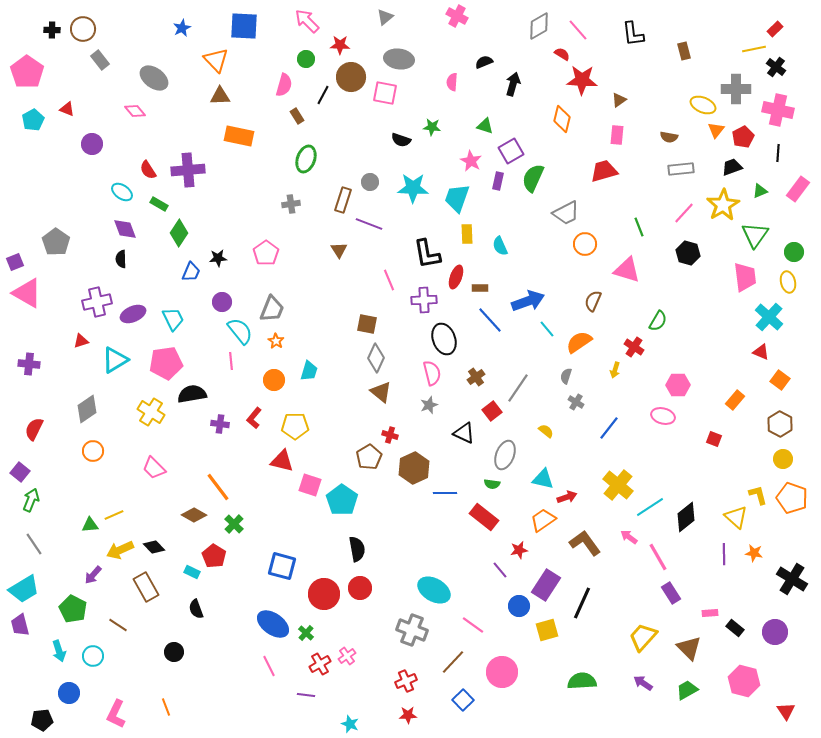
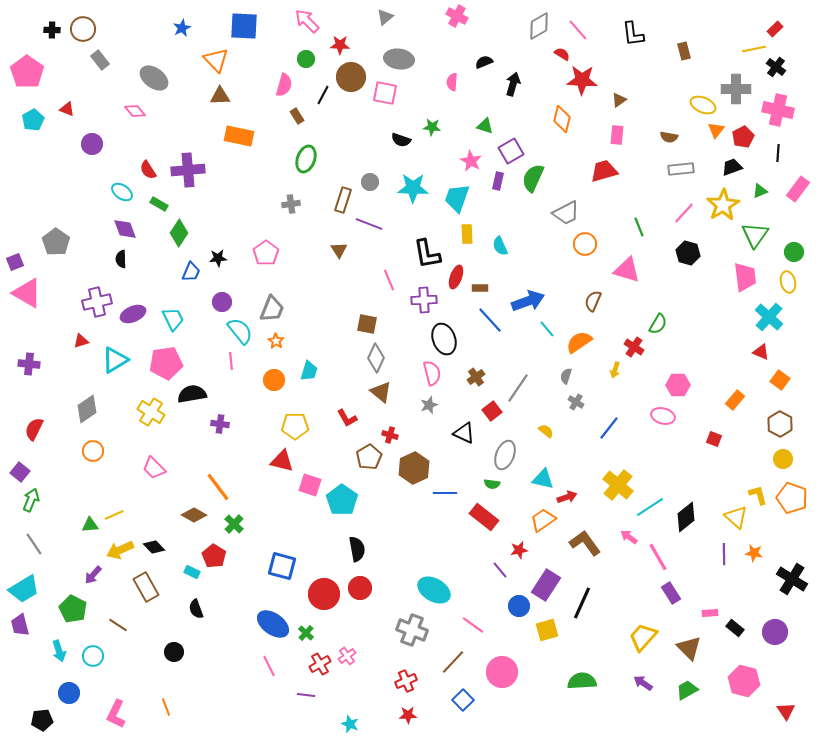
green semicircle at (658, 321): moved 3 px down
red L-shape at (254, 418): moved 93 px right; rotated 70 degrees counterclockwise
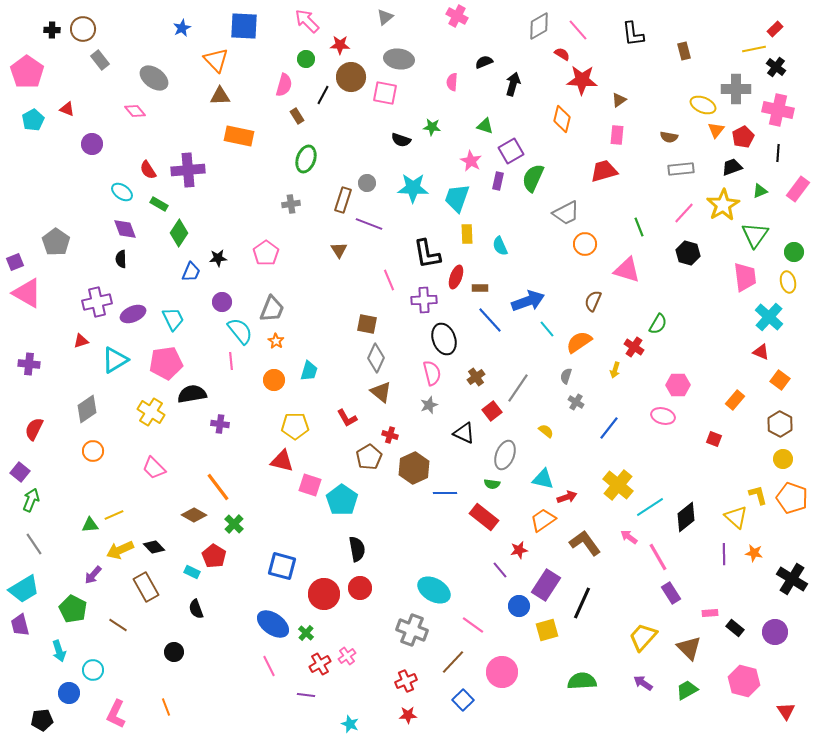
gray circle at (370, 182): moved 3 px left, 1 px down
cyan circle at (93, 656): moved 14 px down
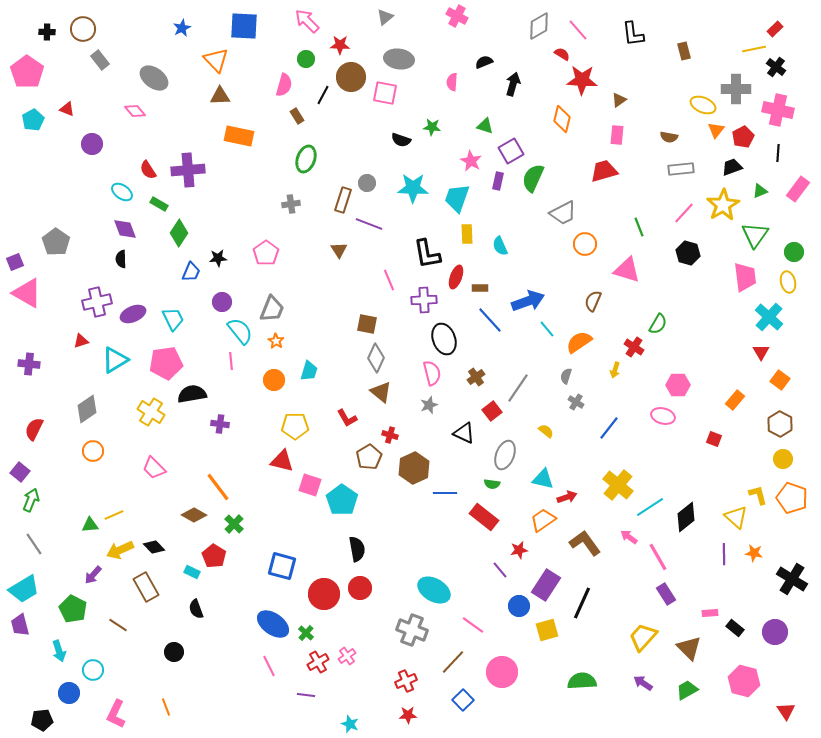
black cross at (52, 30): moved 5 px left, 2 px down
gray trapezoid at (566, 213): moved 3 px left
red triangle at (761, 352): rotated 36 degrees clockwise
purple rectangle at (671, 593): moved 5 px left, 1 px down
red cross at (320, 664): moved 2 px left, 2 px up
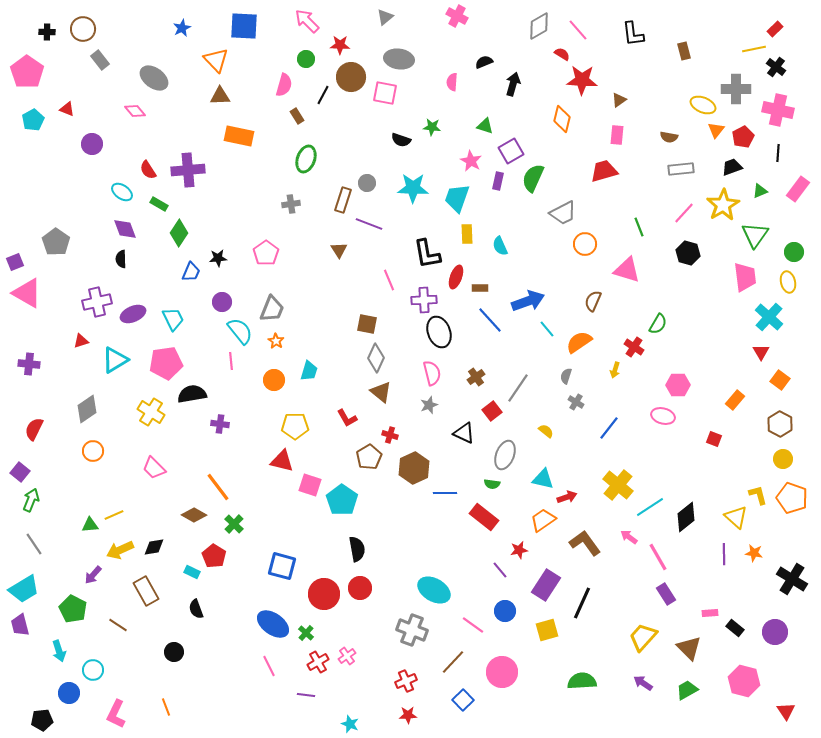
black ellipse at (444, 339): moved 5 px left, 7 px up
black diamond at (154, 547): rotated 55 degrees counterclockwise
brown rectangle at (146, 587): moved 4 px down
blue circle at (519, 606): moved 14 px left, 5 px down
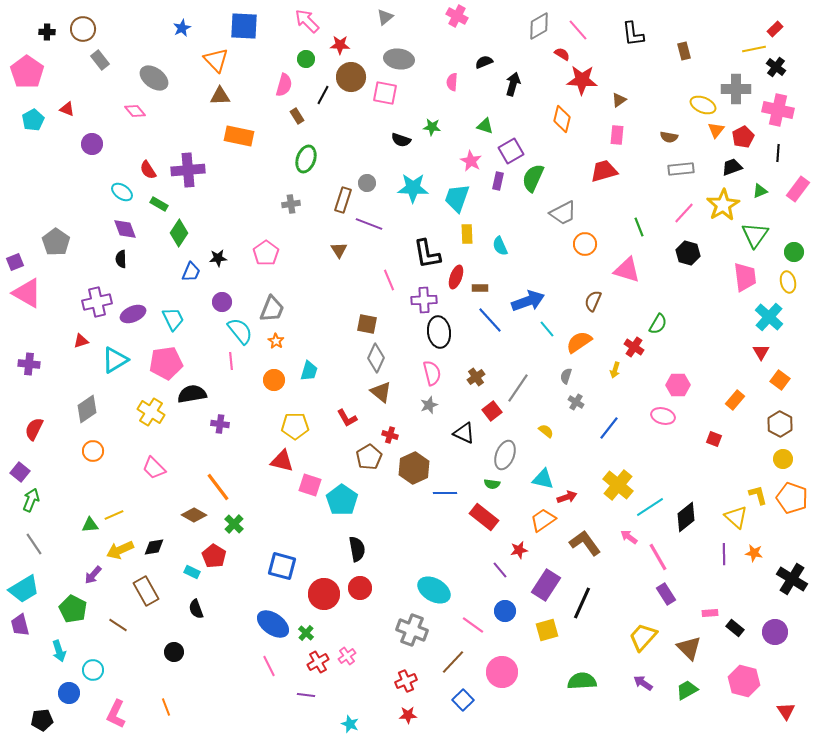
black ellipse at (439, 332): rotated 12 degrees clockwise
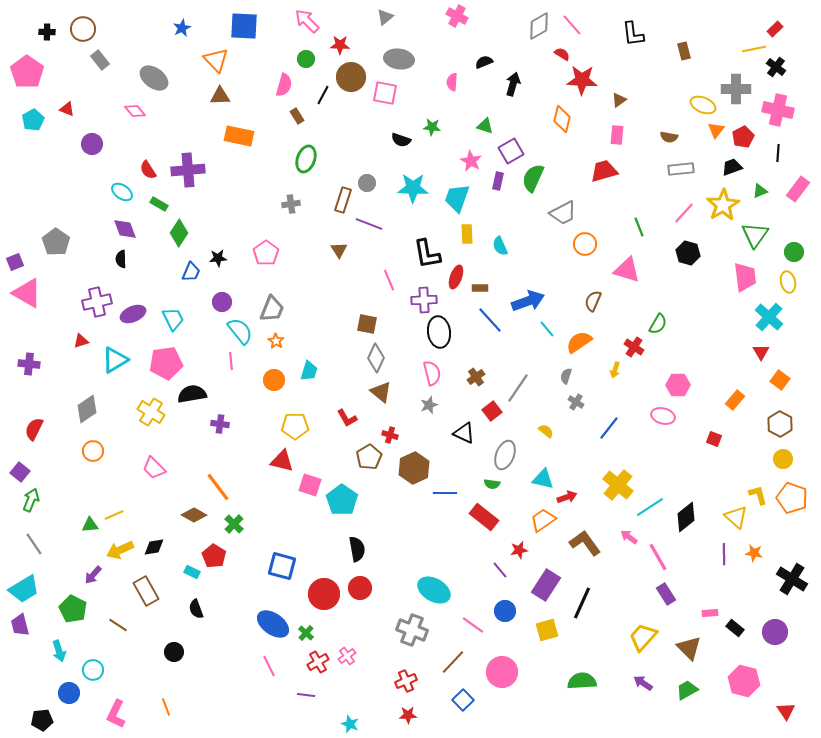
pink line at (578, 30): moved 6 px left, 5 px up
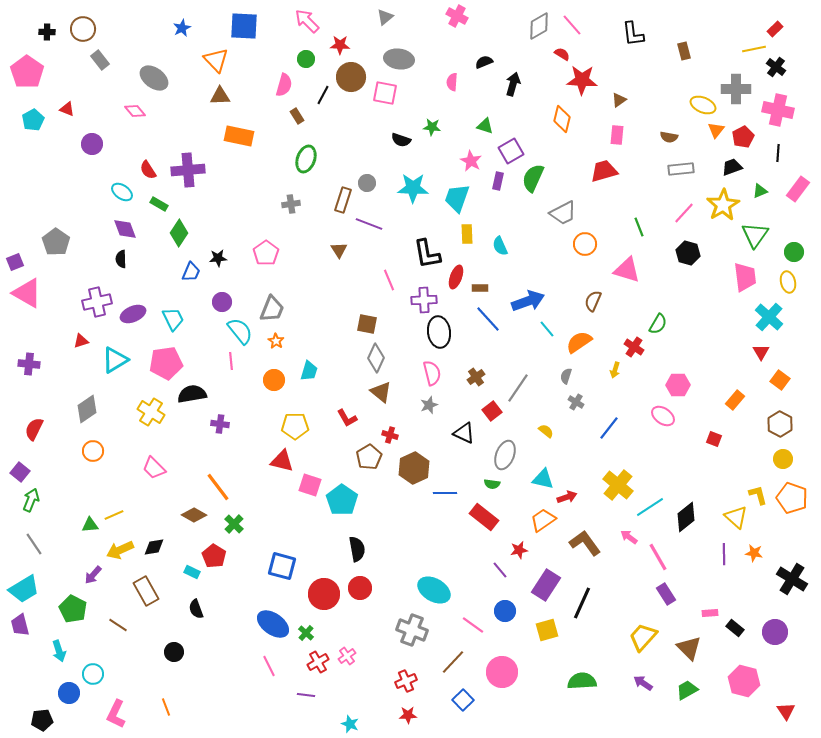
blue line at (490, 320): moved 2 px left, 1 px up
pink ellipse at (663, 416): rotated 20 degrees clockwise
cyan circle at (93, 670): moved 4 px down
